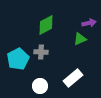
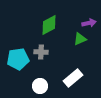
green diamond: moved 3 px right
cyan pentagon: rotated 20 degrees clockwise
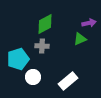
green diamond: moved 4 px left, 1 px up
gray cross: moved 1 px right, 6 px up
cyan pentagon: rotated 10 degrees counterclockwise
white rectangle: moved 5 px left, 3 px down
white circle: moved 7 px left, 9 px up
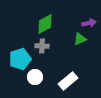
cyan pentagon: moved 2 px right
white circle: moved 2 px right
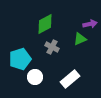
purple arrow: moved 1 px right, 1 px down
gray cross: moved 10 px right, 1 px down; rotated 24 degrees clockwise
white rectangle: moved 2 px right, 2 px up
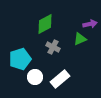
gray cross: moved 1 px right
white rectangle: moved 10 px left
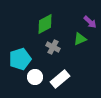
purple arrow: moved 2 px up; rotated 56 degrees clockwise
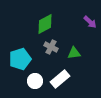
green triangle: moved 6 px left, 14 px down; rotated 16 degrees clockwise
gray cross: moved 2 px left
white circle: moved 4 px down
